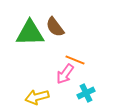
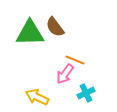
yellow arrow: rotated 40 degrees clockwise
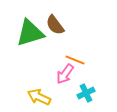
brown semicircle: moved 2 px up
green triangle: rotated 16 degrees counterclockwise
yellow arrow: moved 2 px right
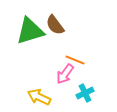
green triangle: moved 2 px up
cyan cross: moved 1 px left
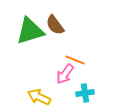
cyan cross: rotated 18 degrees clockwise
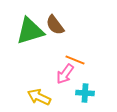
cyan cross: rotated 12 degrees clockwise
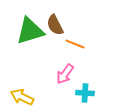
brown semicircle: rotated 10 degrees clockwise
orange line: moved 16 px up
yellow arrow: moved 17 px left
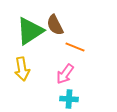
green triangle: rotated 16 degrees counterclockwise
orange line: moved 3 px down
cyan cross: moved 16 px left, 6 px down
yellow arrow: moved 28 px up; rotated 125 degrees counterclockwise
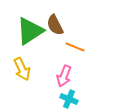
yellow arrow: rotated 15 degrees counterclockwise
pink arrow: moved 1 px left, 2 px down; rotated 15 degrees counterclockwise
cyan cross: rotated 18 degrees clockwise
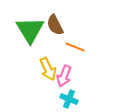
green triangle: moved 1 px up; rotated 28 degrees counterclockwise
yellow arrow: moved 26 px right
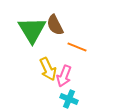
green triangle: moved 2 px right
orange line: moved 2 px right
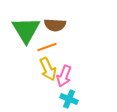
brown semicircle: rotated 60 degrees counterclockwise
green triangle: moved 6 px left
orange line: moved 30 px left; rotated 42 degrees counterclockwise
